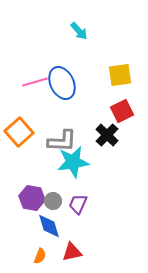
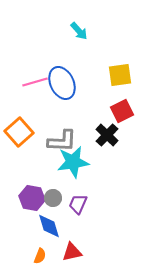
gray circle: moved 3 px up
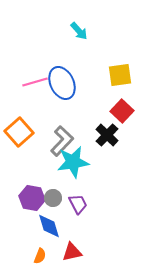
red square: rotated 20 degrees counterclockwise
gray L-shape: rotated 48 degrees counterclockwise
purple trapezoid: rotated 130 degrees clockwise
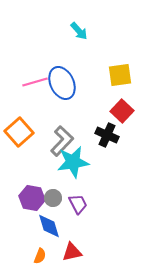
black cross: rotated 20 degrees counterclockwise
